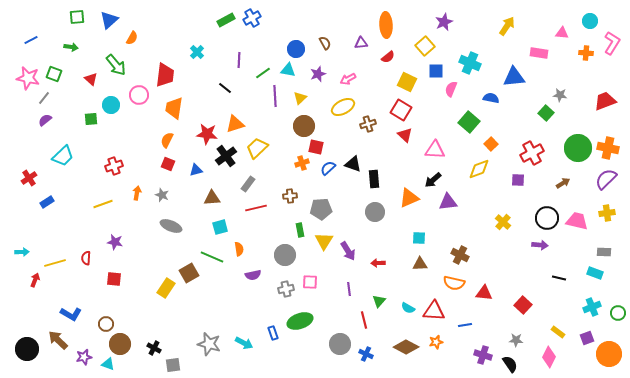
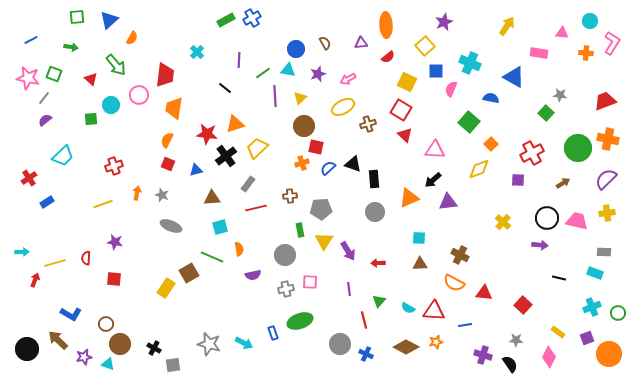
blue triangle at (514, 77): rotated 35 degrees clockwise
orange cross at (608, 148): moved 9 px up
orange semicircle at (454, 283): rotated 15 degrees clockwise
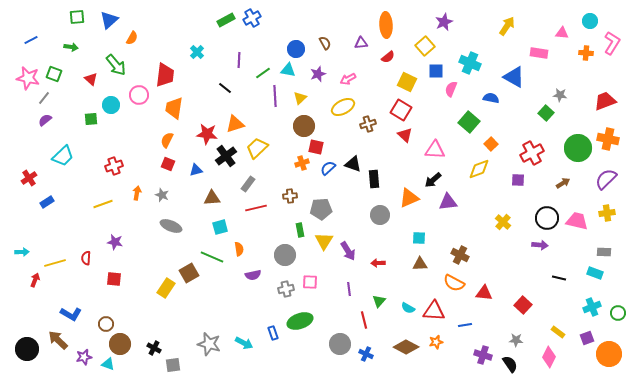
gray circle at (375, 212): moved 5 px right, 3 px down
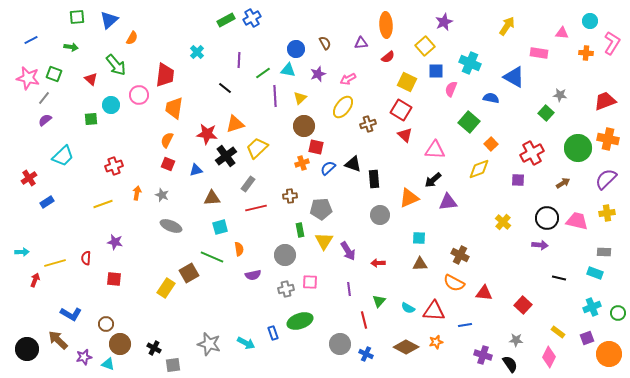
yellow ellipse at (343, 107): rotated 25 degrees counterclockwise
cyan arrow at (244, 343): moved 2 px right
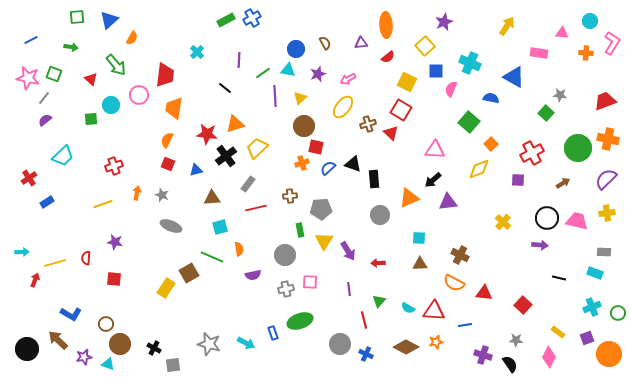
red triangle at (405, 135): moved 14 px left, 2 px up
